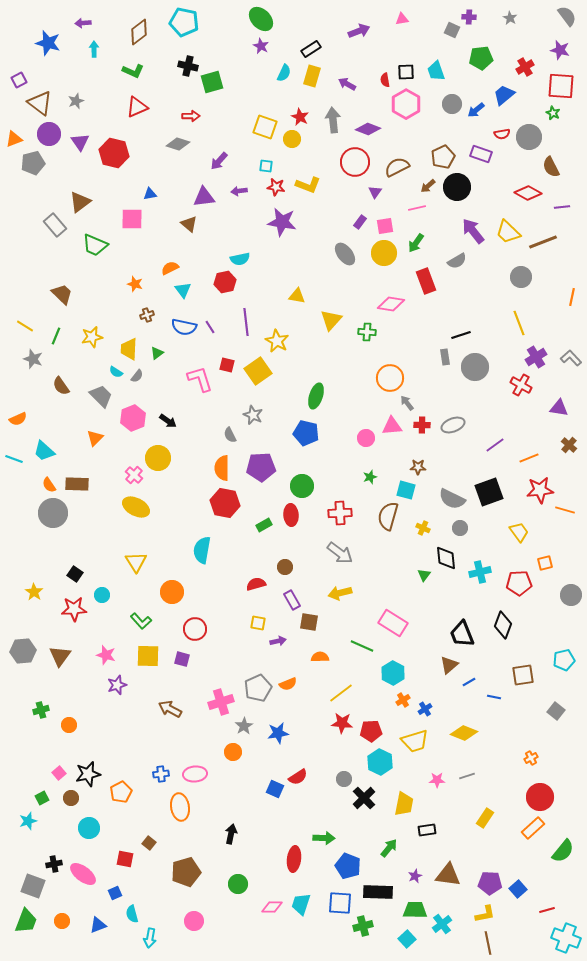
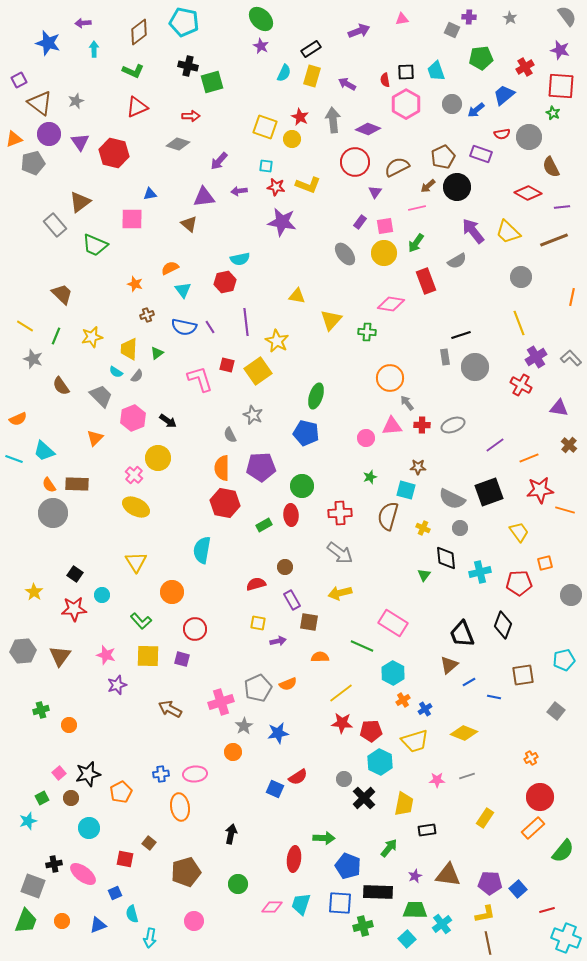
brown line at (543, 242): moved 11 px right, 2 px up
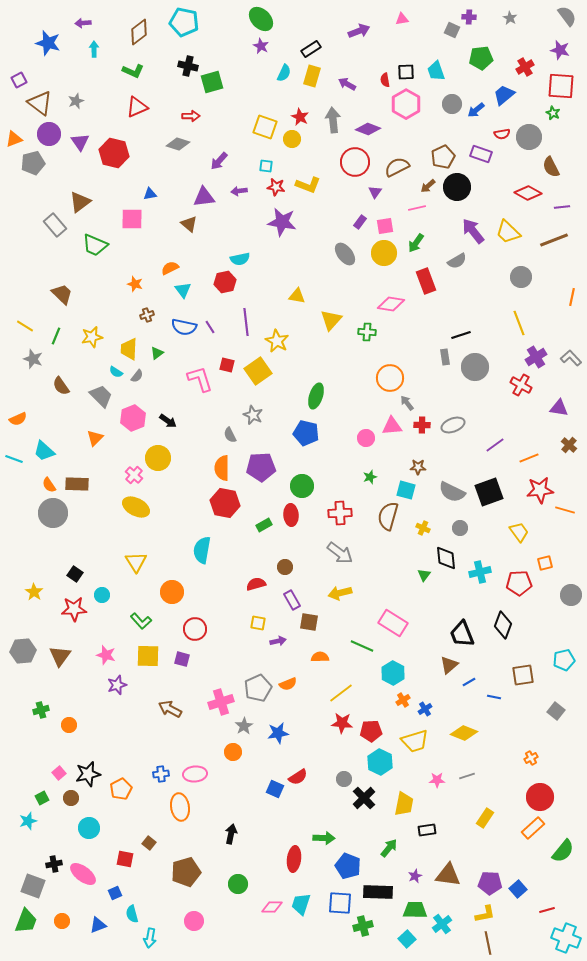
gray semicircle at (452, 499): moved 7 px up
orange pentagon at (121, 792): moved 3 px up
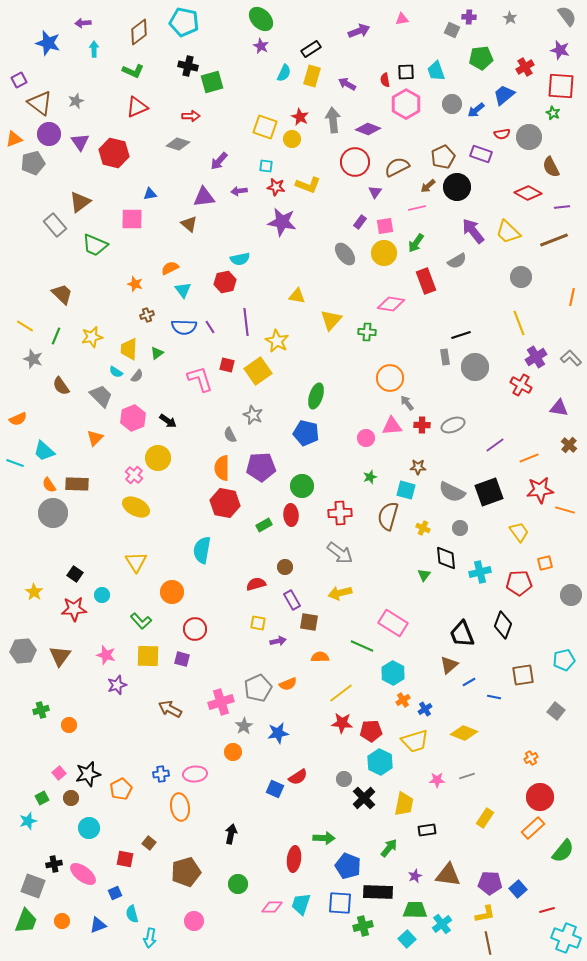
blue semicircle at (184, 327): rotated 10 degrees counterclockwise
cyan line at (14, 459): moved 1 px right, 4 px down
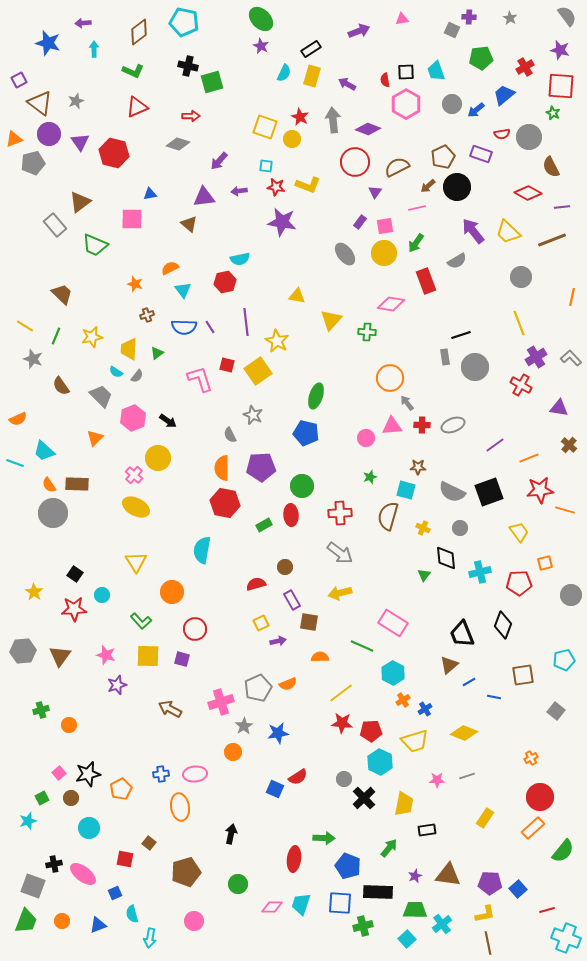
brown line at (554, 240): moved 2 px left
yellow square at (258, 623): moved 3 px right; rotated 35 degrees counterclockwise
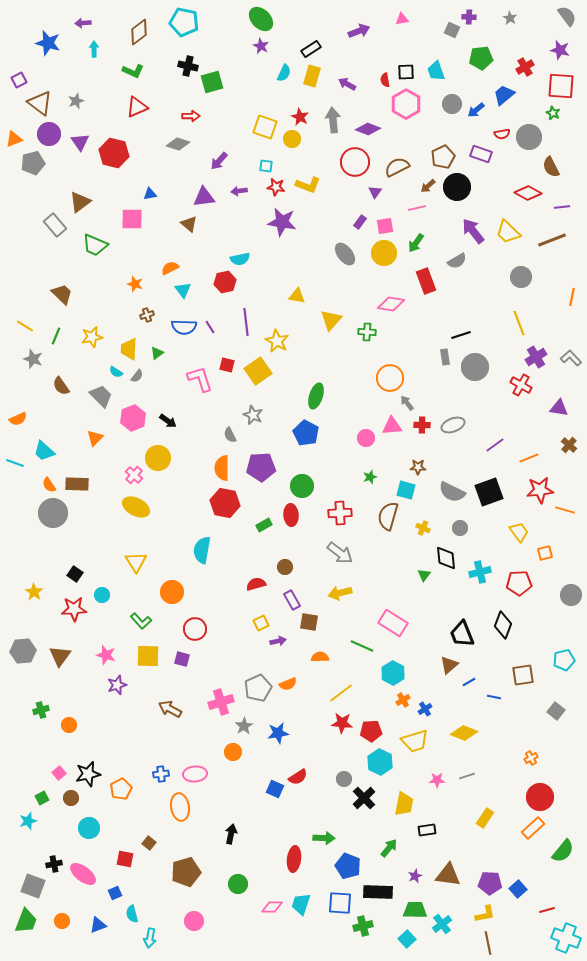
blue pentagon at (306, 433): rotated 15 degrees clockwise
orange square at (545, 563): moved 10 px up
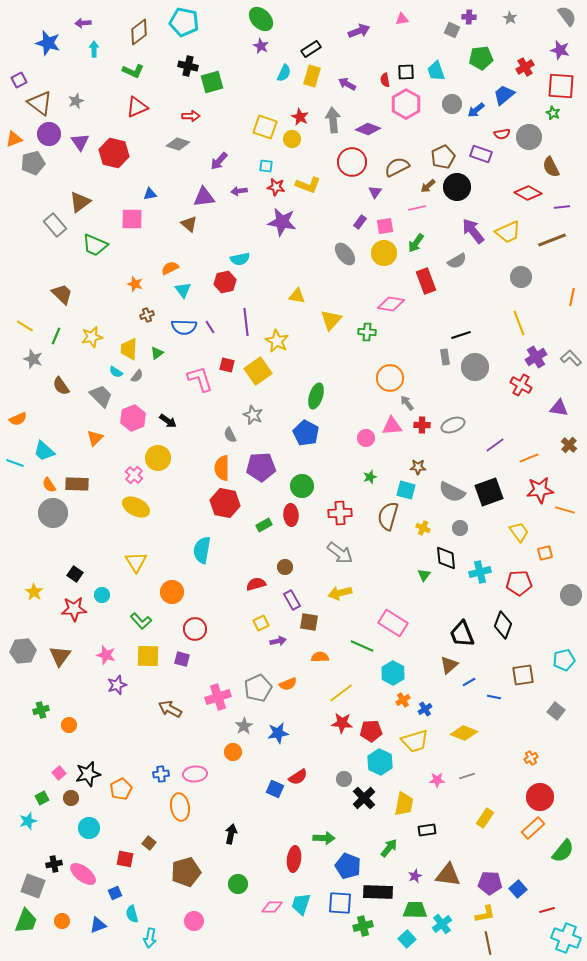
red circle at (355, 162): moved 3 px left
yellow trapezoid at (508, 232): rotated 68 degrees counterclockwise
pink cross at (221, 702): moved 3 px left, 5 px up
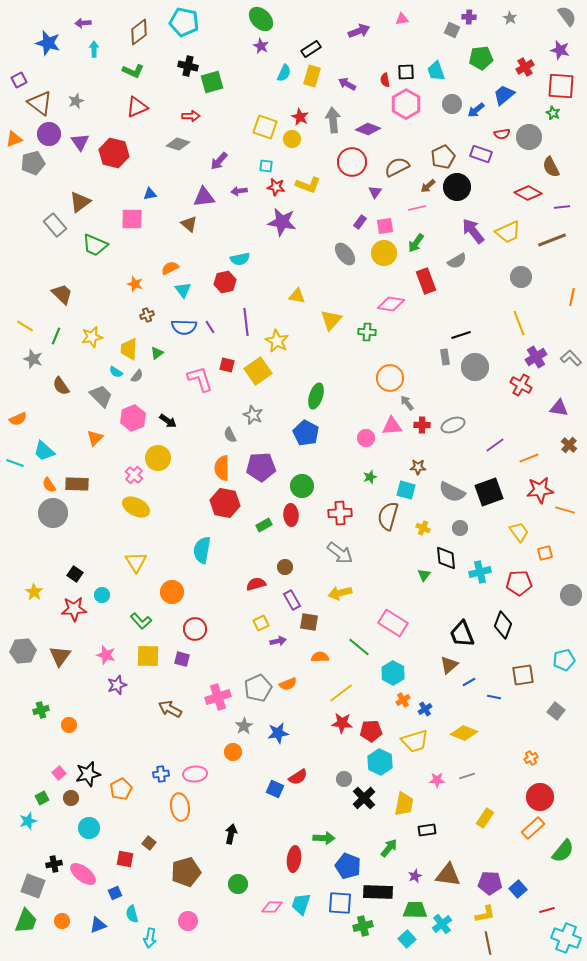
green line at (362, 646): moved 3 px left, 1 px down; rotated 15 degrees clockwise
pink circle at (194, 921): moved 6 px left
